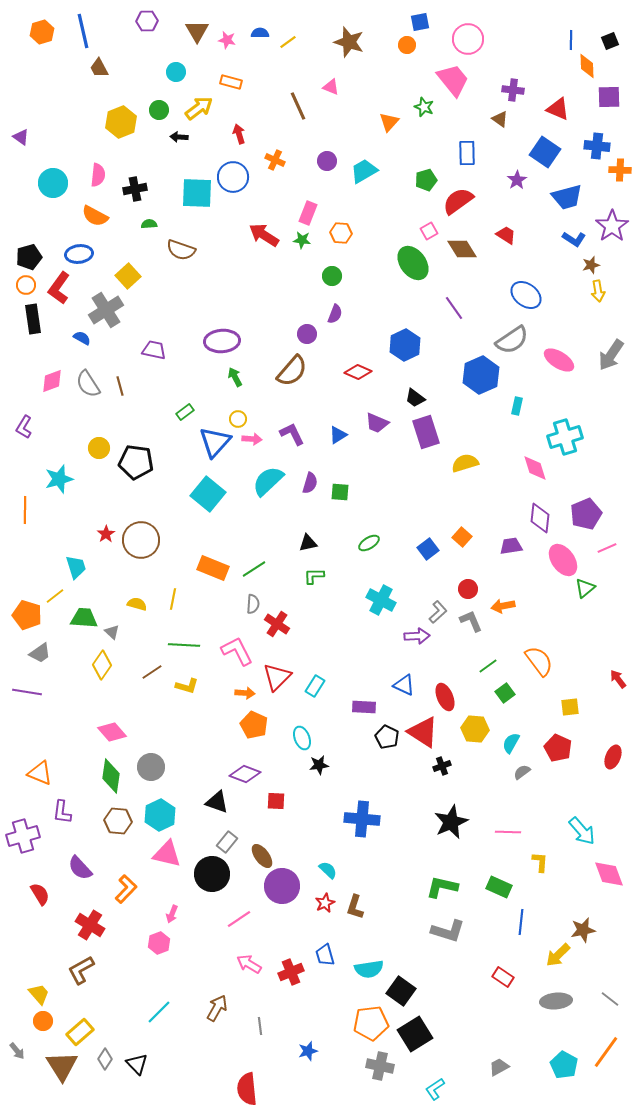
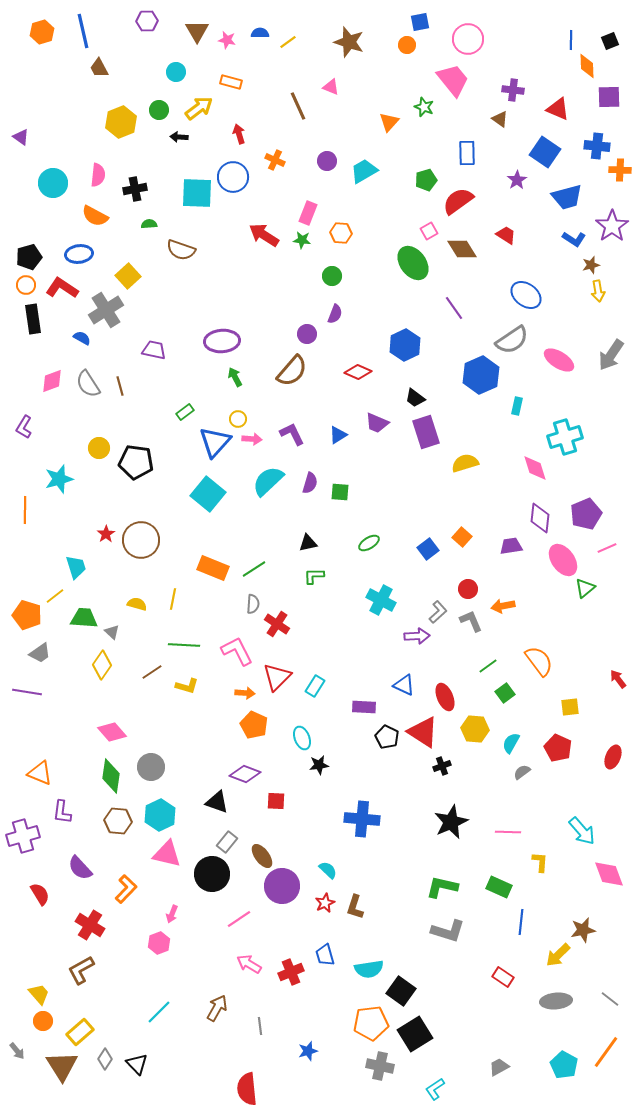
red L-shape at (59, 288): moved 3 px right; rotated 88 degrees clockwise
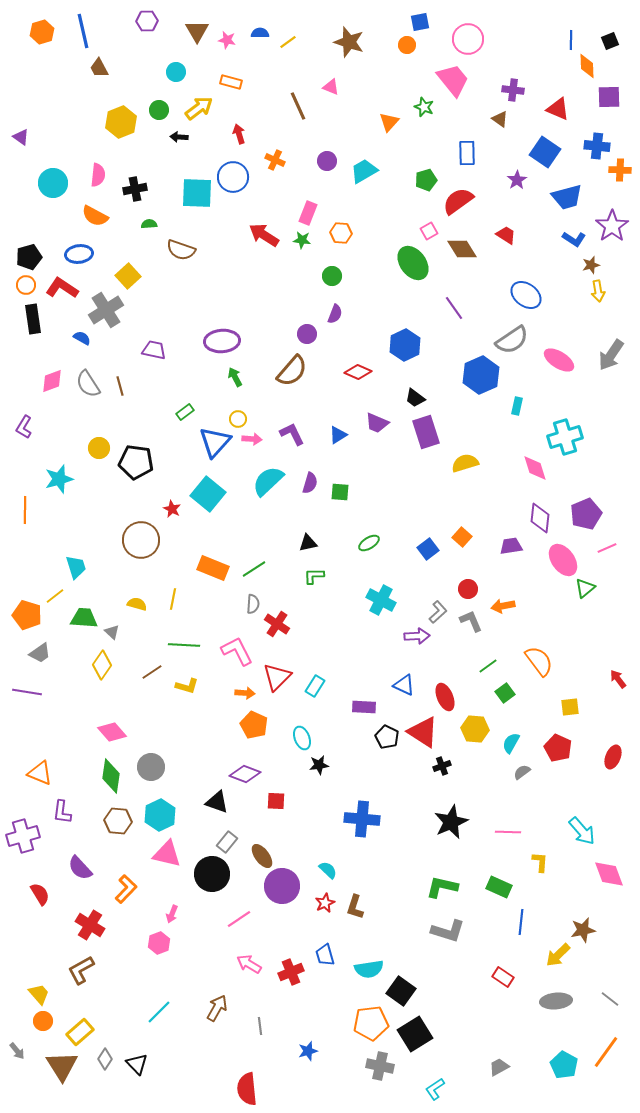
red star at (106, 534): moved 66 px right, 25 px up; rotated 12 degrees counterclockwise
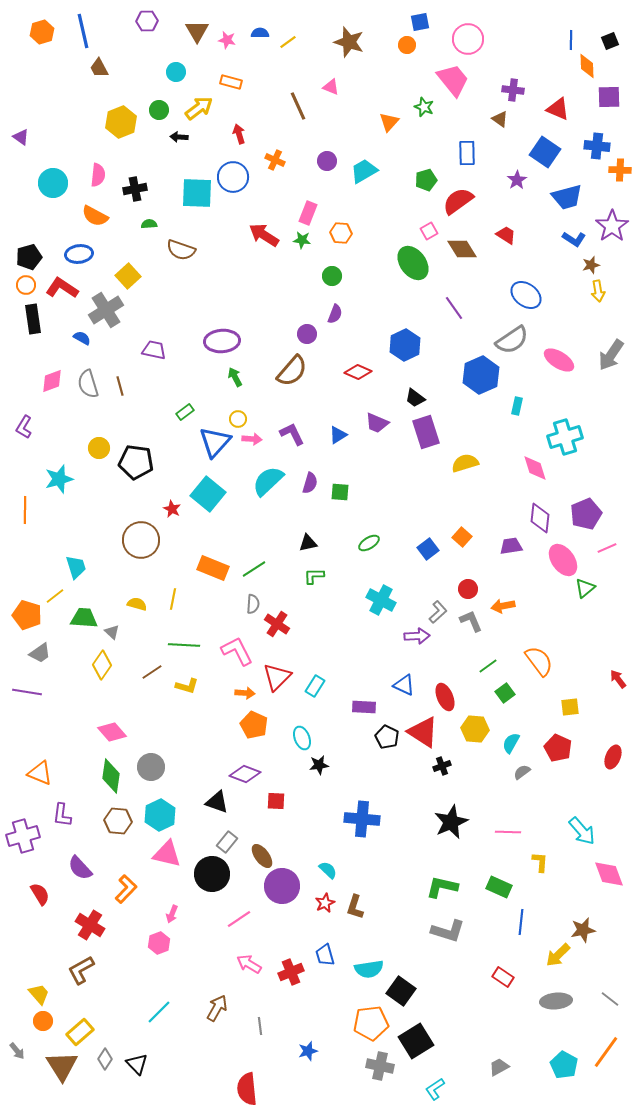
gray semicircle at (88, 384): rotated 16 degrees clockwise
purple L-shape at (62, 812): moved 3 px down
black square at (415, 1034): moved 1 px right, 7 px down
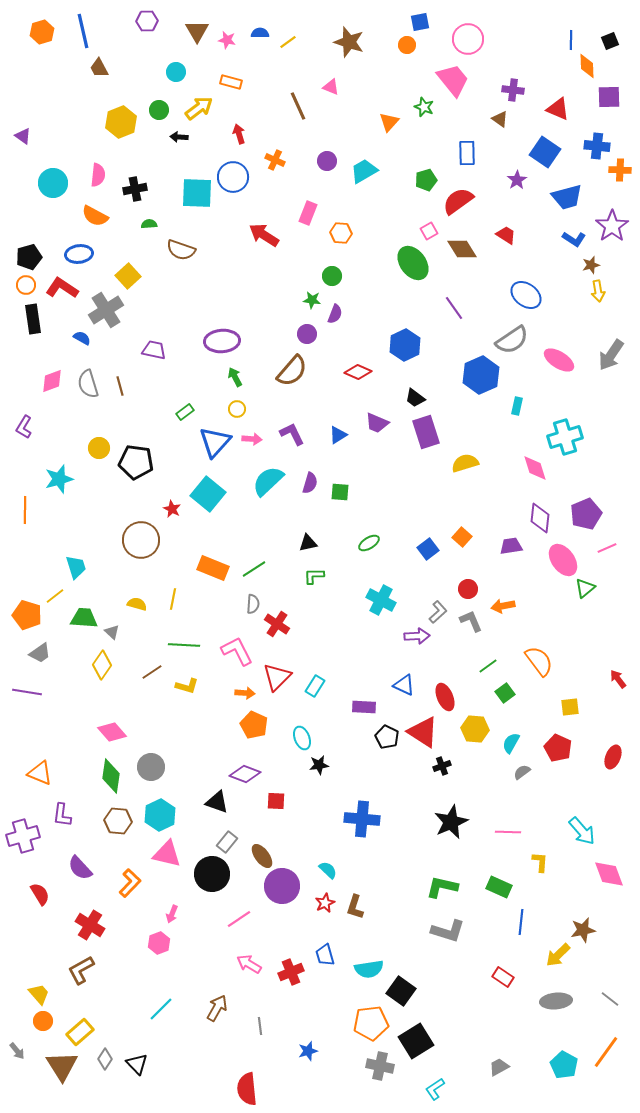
purple triangle at (21, 137): moved 2 px right, 1 px up
green star at (302, 240): moved 10 px right, 60 px down
yellow circle at (238, 419): moved 1 px left, 10 px up
orange L-shape at (126, 889): moved 4 px right, 6 px up
cyan line at (159, 1012): moved 2 px right, 3 px up
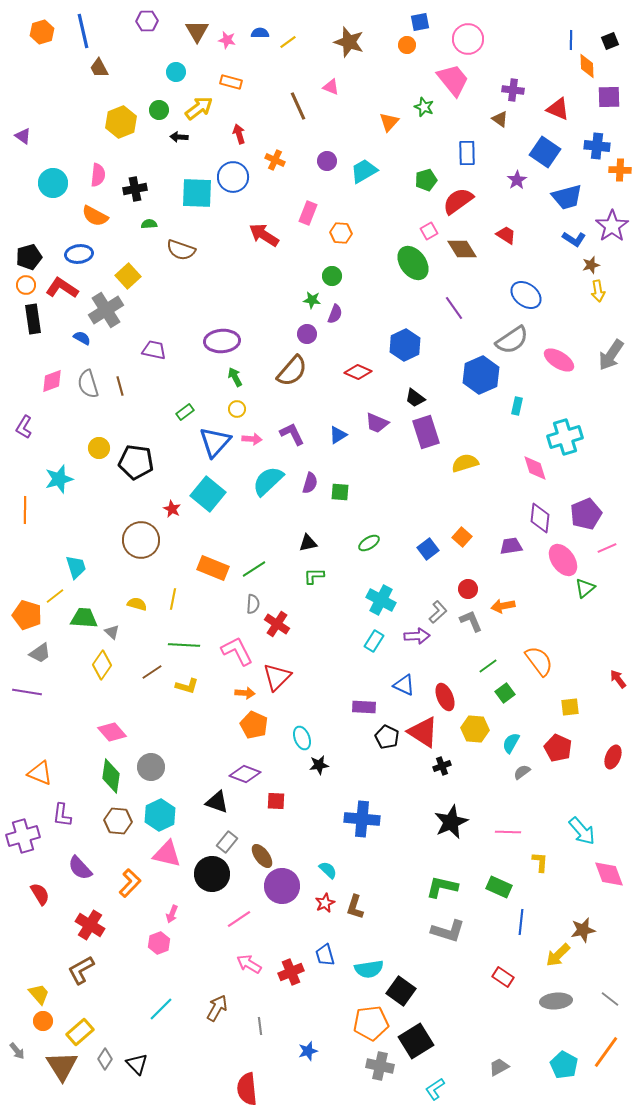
cyan rectangle at (315, 686): moved 59 px right, 45 px up
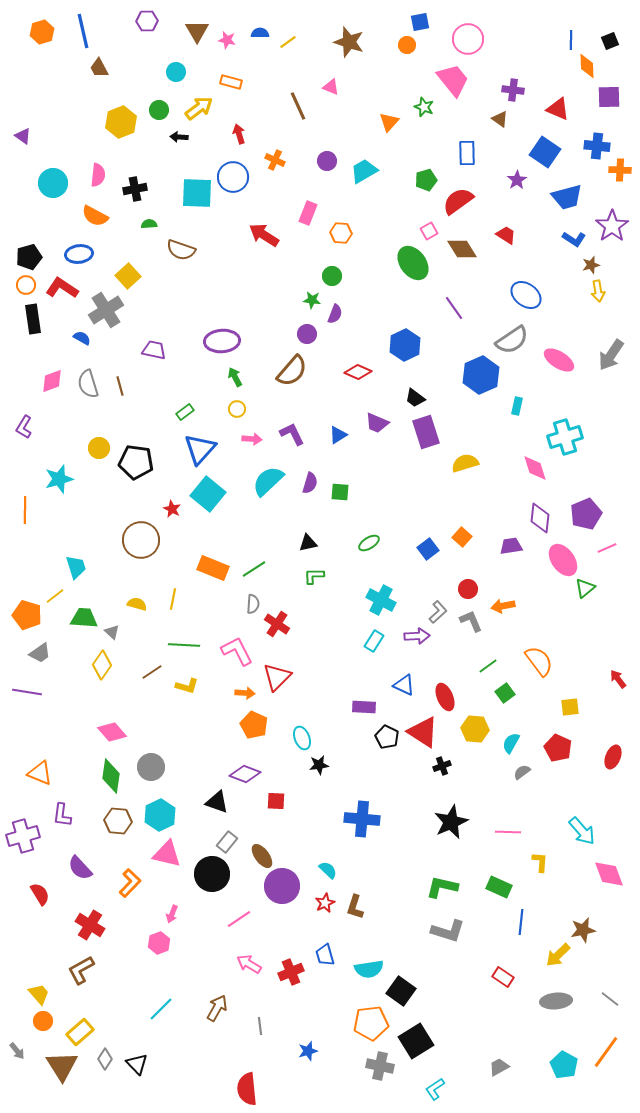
blue triangle at (215, 442): moved 15 px left, 7 px down
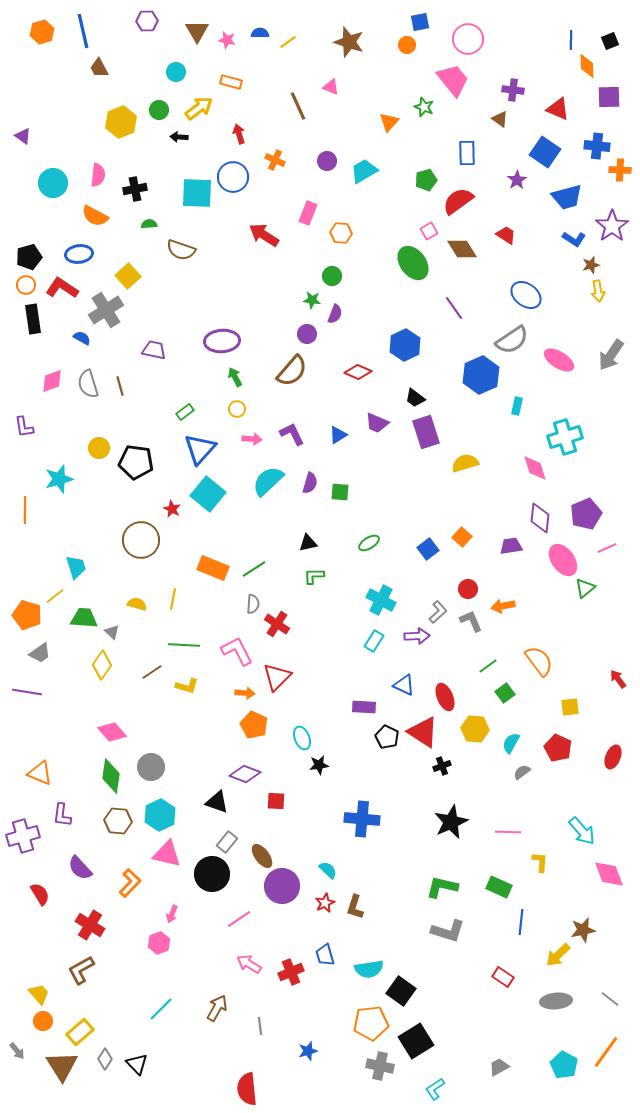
purple L-shape at (24, 427): rotated 40 degrees counterclockwise
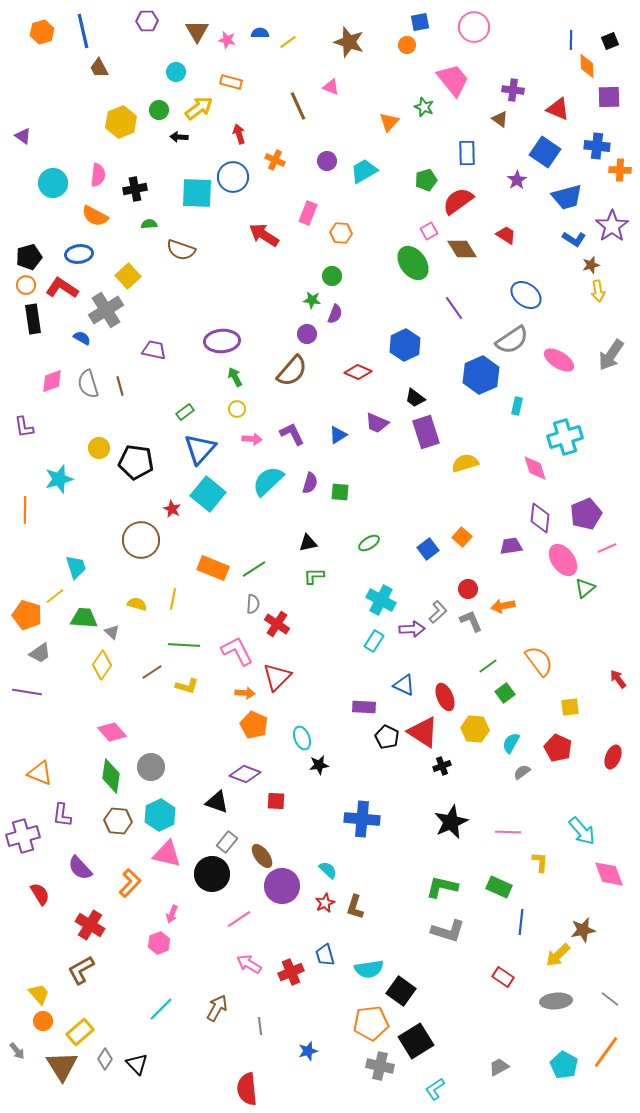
pink circle at (468, 39): moved 6 px right, 12 px up
purple arrow at (417, 636): moved 5 px left, 7 px up
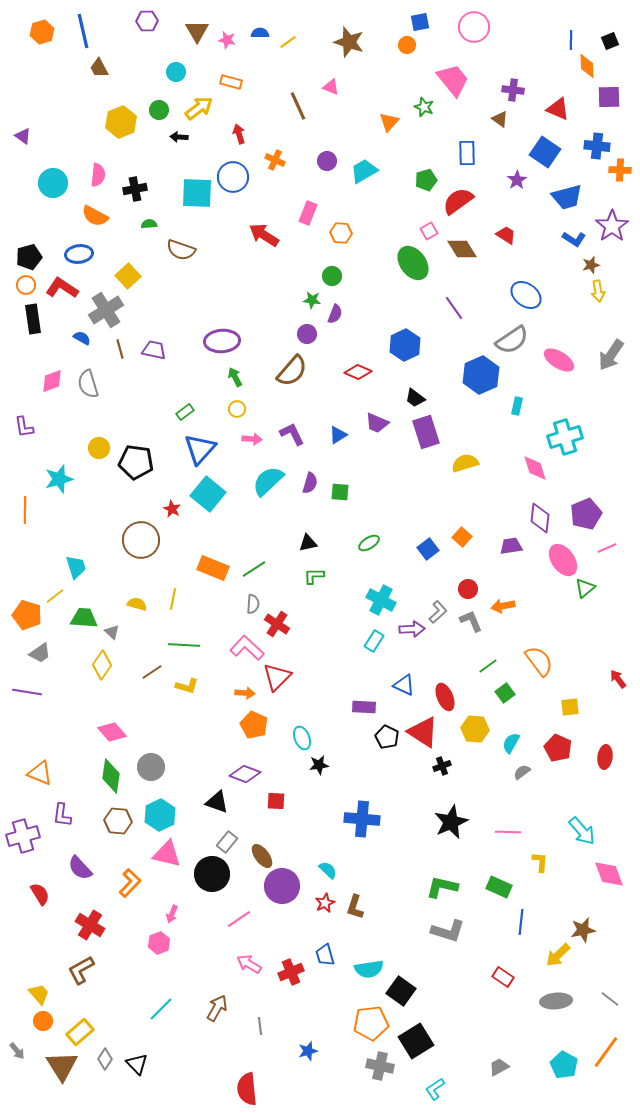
brown line at (120, 386): moved 37 px up
pink L-shape at (237, 651): moved 10 px right, 3 px up; rotated 20 degrees counterclockwise
red ellipse at (613, 757): moved 8 px left; rotated 15 degrees counterclockwise
